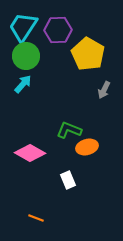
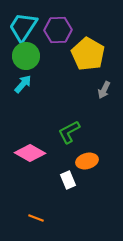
green L-shape: moved 2 px down; rotated 50 degrees counterclockwise
orange ellipse: moved 14 px down
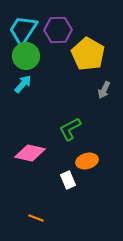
cyan trapezoid: moved 3 px down
green L-shape: moved 1 px right, 3 px up
pink diamond: rotated 16 degrees counterclockwise
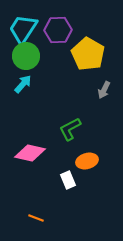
cyan trapezoid: moved 1 px up
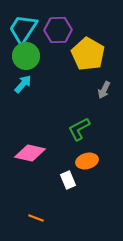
green L-shape: moved 9 px right
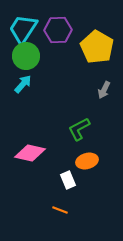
yellow pentagon: moved 9 px right, 7 px up
orange line: moved 24 px right, 8 px up
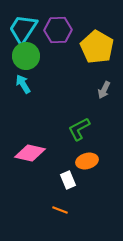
cyan arrow: rotated 72 degrees counterclockwise
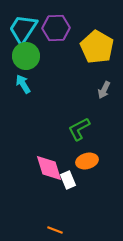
purple hexagon: moved 2 px left, 2 px up
pink diamond: moved 19 px right, 15 px down; rotated 60 degrees clockwise
orange line: moved 5 px left, 20 px down
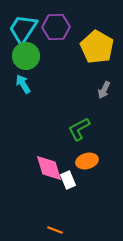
purple hexagon: moved 1 px up
